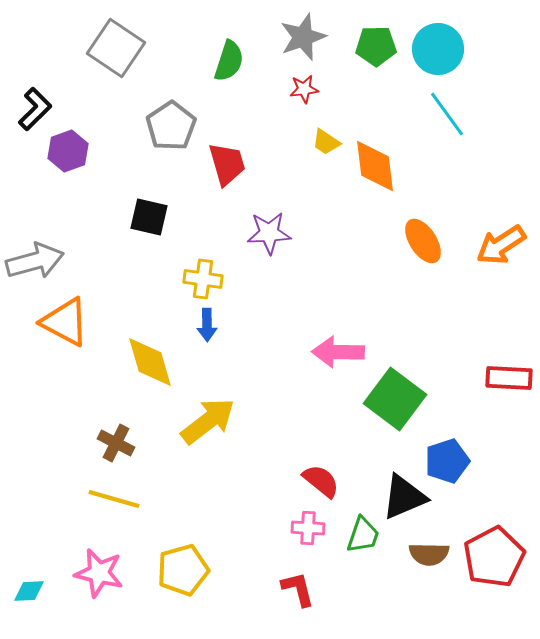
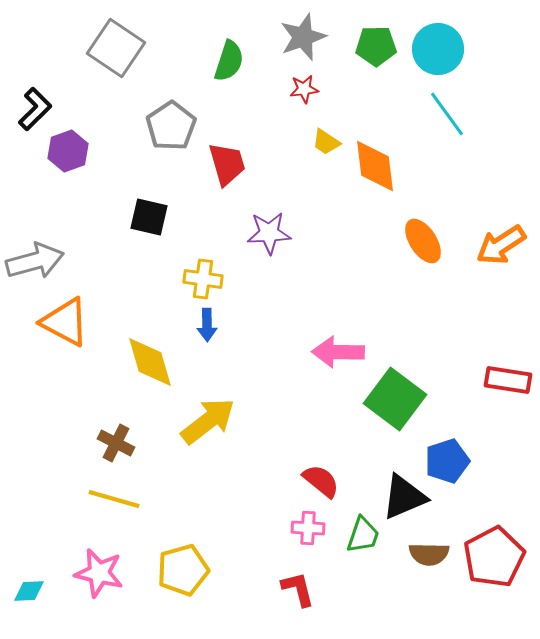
red rectangle: moved 1 px left, 2 px down; rotated 6 degrees clockwise
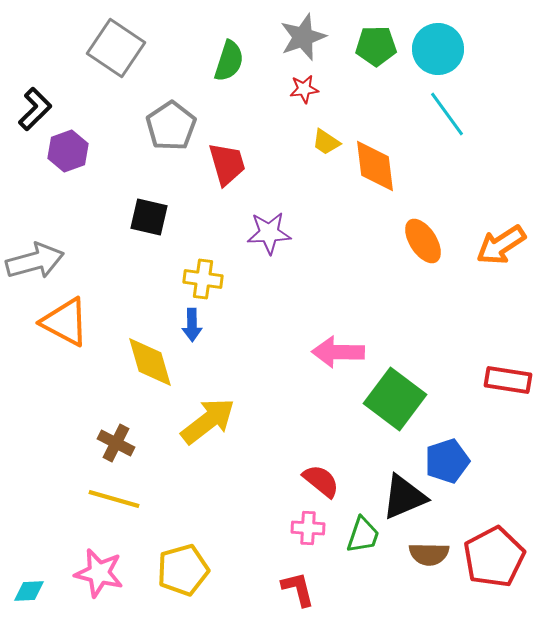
blue arrow: moved 15 px left
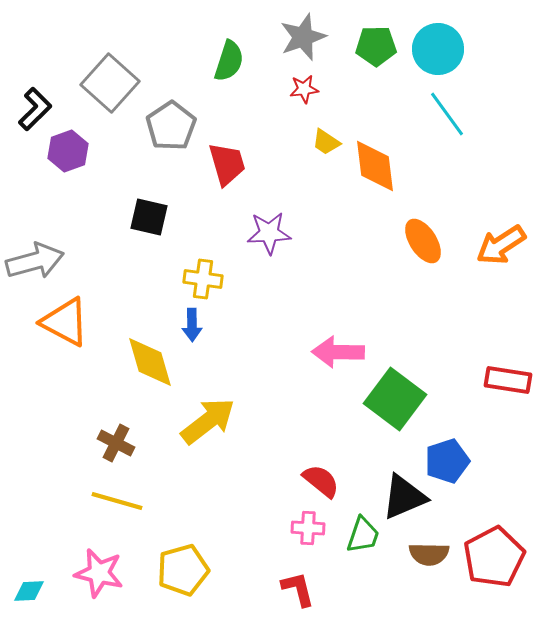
gray square: moved 6 px left, 35 px down; rotated 8 degrees clockwise
yellow line: moved 3 px right, 2 px down
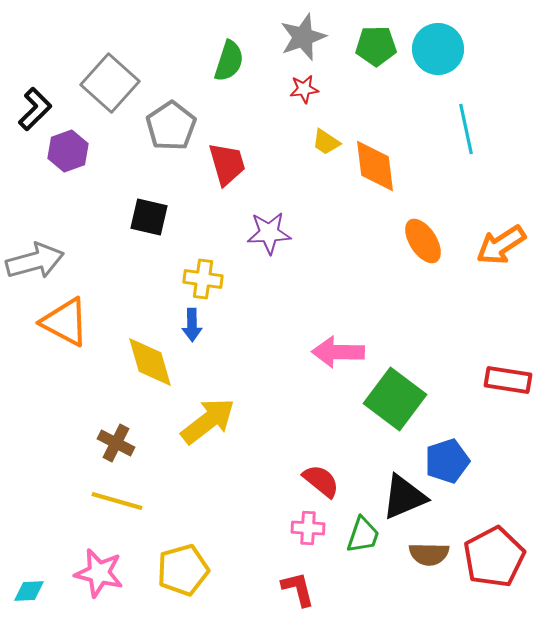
cyan line: moved 19 px right, 15 px down; rotated 24 degrees clockwise
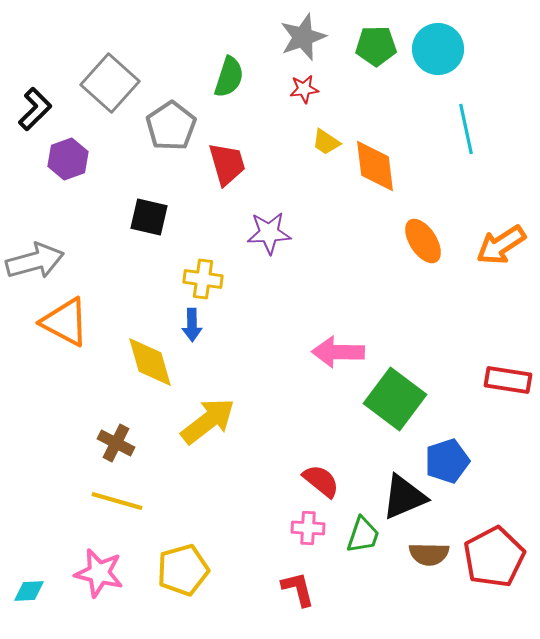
green semicircle: moved 16 px down
purple hexagon: moved 8 px down
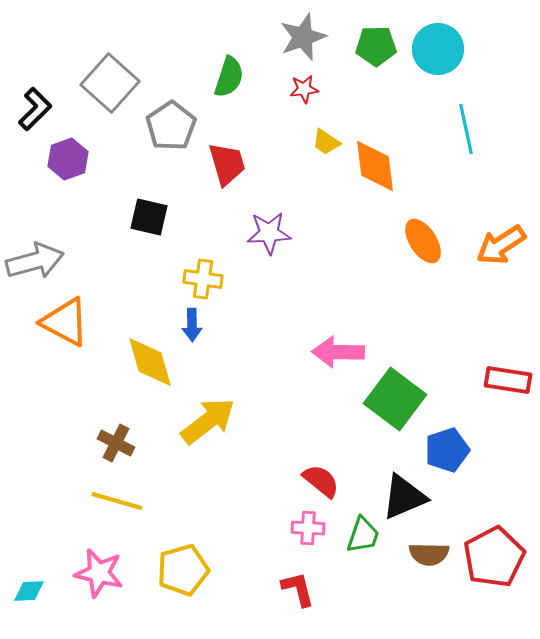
blue pentagon: moved 11 px up
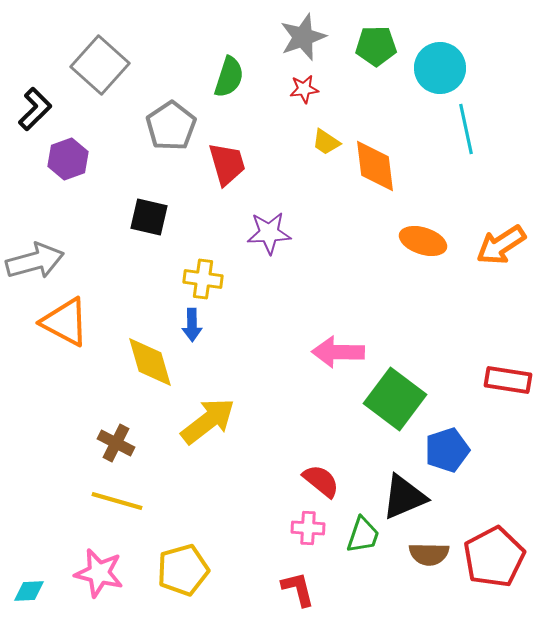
cyan circle: moved 2 px right, 19 px down
gray square: moved 10 px left, 18 px up
orange ellipse: rotated 39 degrees counterclockwise
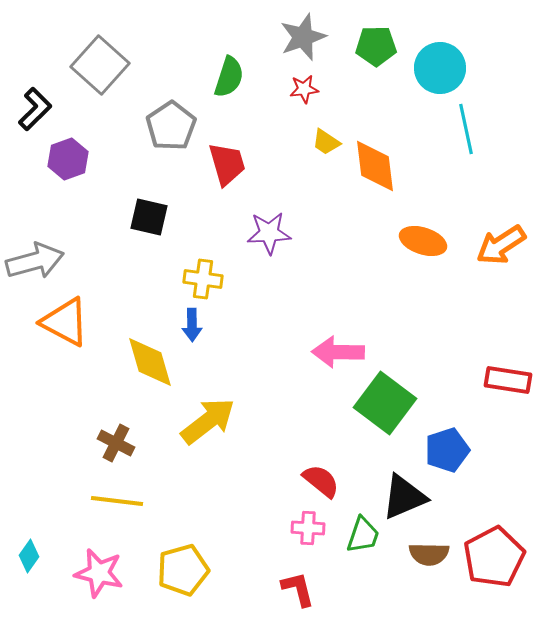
green square: moved 10 px left, 4 px down
yellow line: rotated 9 degrees counterclockwise
cyan diamond: moved 35 px up; rotated 52 degrees counterclockwise
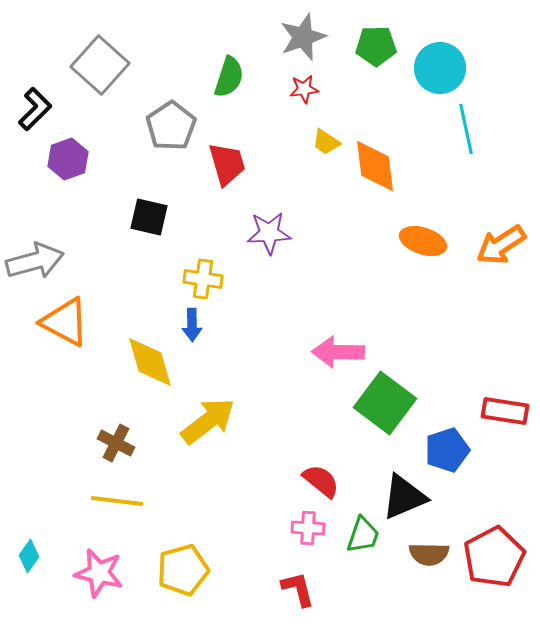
red rectangle: moved 3 px left, 31 px down
